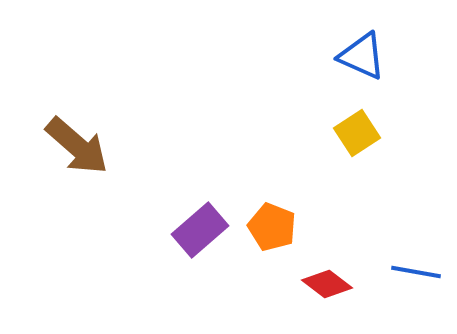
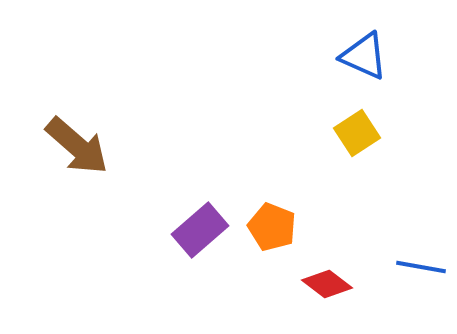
blue triangle: moved 2 px right
blue line: moved 5 px right, 5 px up
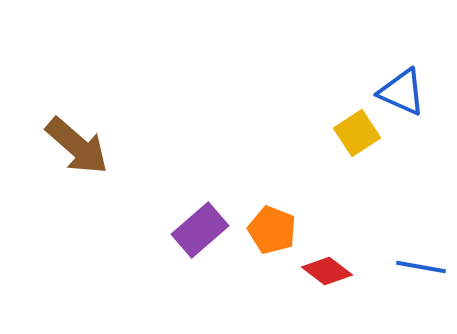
blue triangle: moved 38 px right, 36 px down
orange pentagon: moved 3 px down
red diamond: moved 13 px up
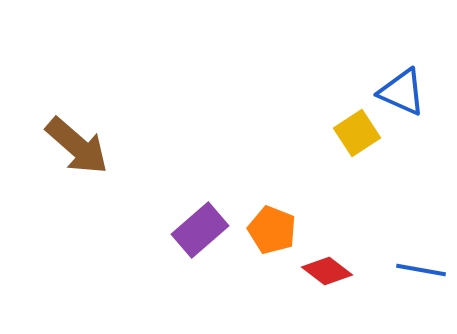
blue line: moved 3 px down
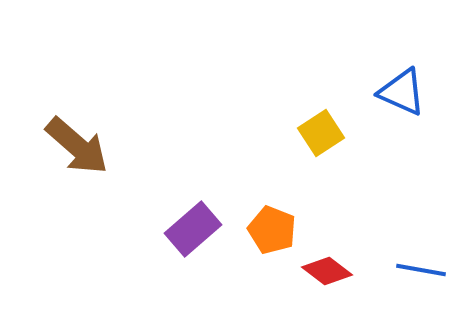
yellow square: moved 36 px left
purple rectangle: moved 7 px left, 1 px up
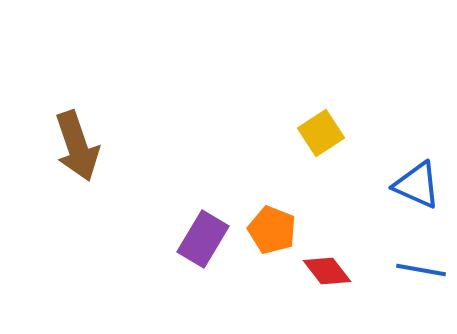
blue triangle: moved 15 px right, 93 px down
brown arrow: rotated 30 degrees clockwise
purple rectangle: moved 10 px right, 10 px down; rotated 18 degrees counterclockwise
red diamond: rotated 15 degrees clockwise
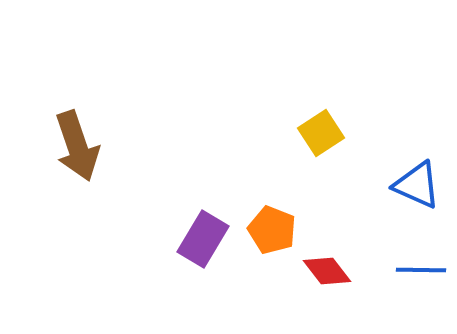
blue line: rotated 9 degrees counterclockwise
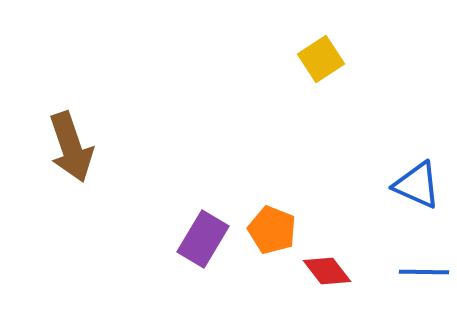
yellow square: moved 74 px up
brown arrow: moved 6 px left, 1 px down
blue line: moved 3 px right, 2 px down
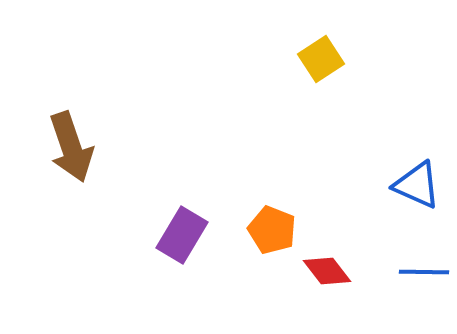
purple rectangle: moved 21 px left, 4 px up
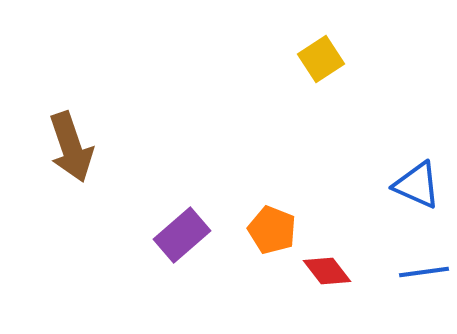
purple rectangle: rotated 18 degrees clockwise
blue line: rotated 9 degrees counterclockwise
